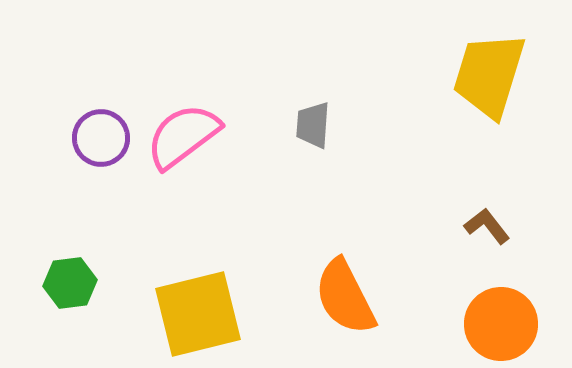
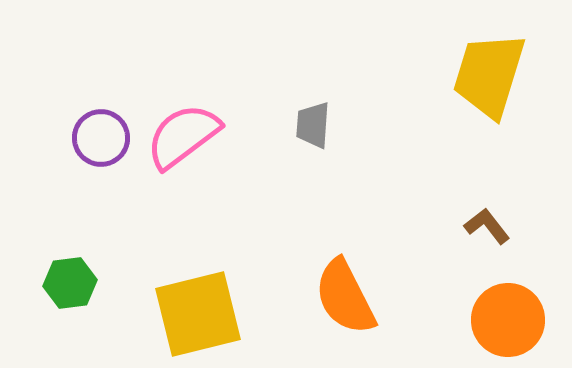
orange circle: moved 7 px right, 4 px up
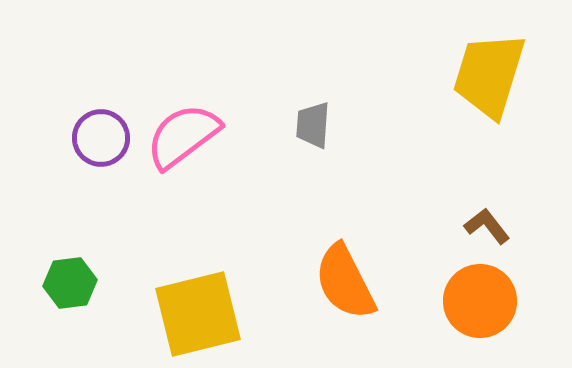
orange semicircle: moved 15 px up
orange circle: moved 28 px left, 19 px up
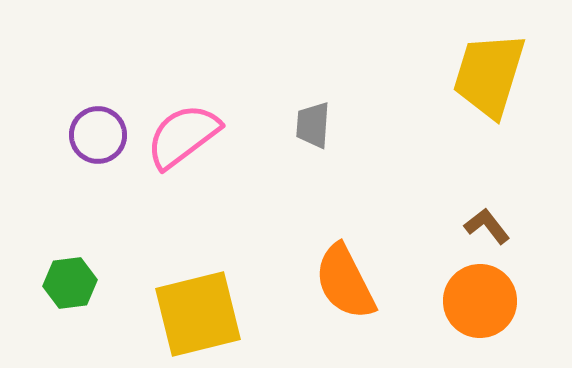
purple circle: moved 3 px left, 3 px up
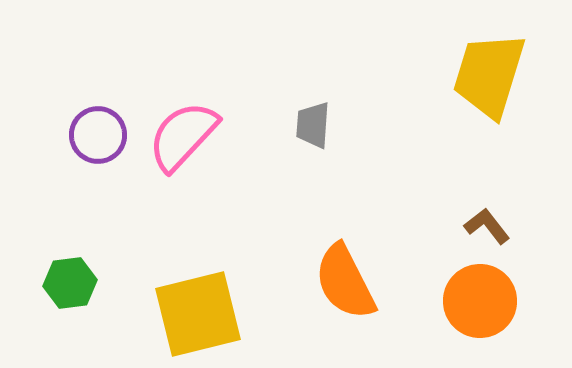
pink semicircle: rotated 10 degrees counterclockwise
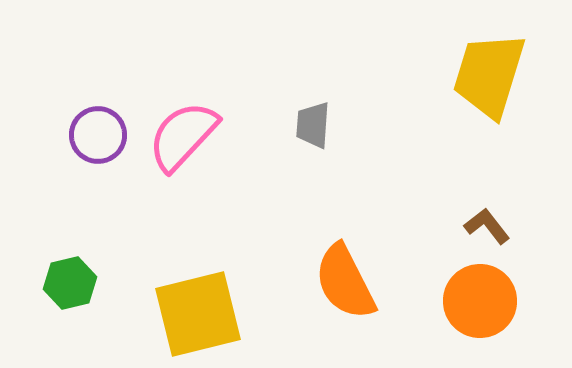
green hexagon: rotated 6 degrees counterclockwise
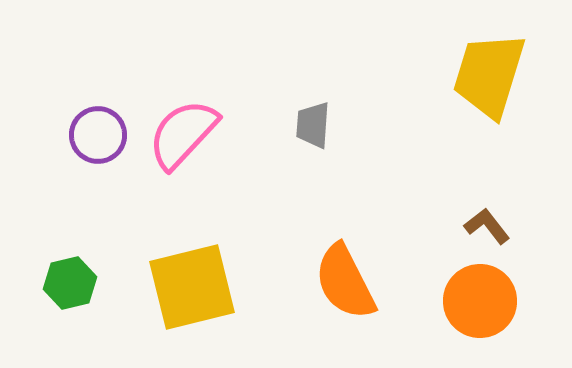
pink semicircle: moved 2 px up
yellow square: moved 6 px left, 27 px up
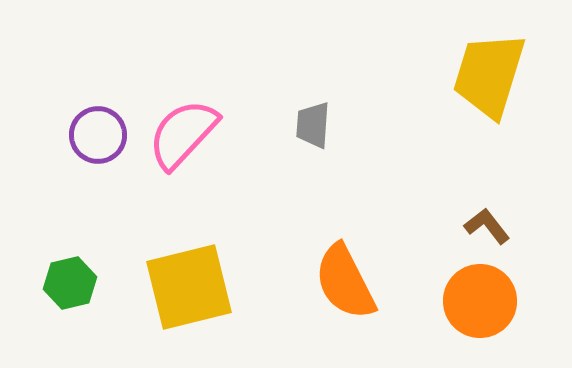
yellow square: moved 3 px left
